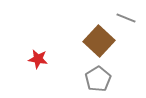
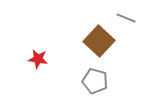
gray pentagon: moved 3 px left, 2 px down; rotated 25 degrees counterclockwise
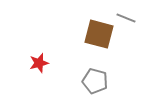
brown square: moved 7 px up; rotated 28 degrees counterclockwise
red star: moved 1 px right, 4 px down; rotated 24 degrees counterclockwise
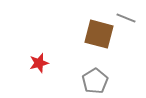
gray pentagon: rotated 25 degrees clockwise
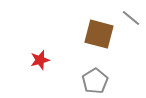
gray line: moved 5 px right; rotated 18 degrees clockwise
red star: moved 1 px right, 3 px up
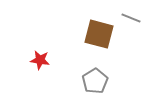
gray line: rotated 18 degrees counterclockwise
red star: rotated 24 degrees clockwise
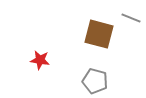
gray pentagon: rotated 25 degrees counterclockwise
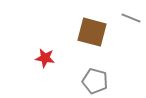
brown square: moved 7 px left, 2 px up
red star: moved 5 px right, 2 px up
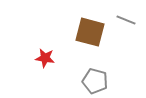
gray line: moved 5 px left, 2 px down
brown square: moved 2 px left
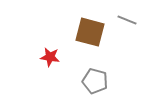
gray line: moved 1 px right
red star: moved 5 px right, 1 px up
